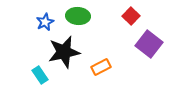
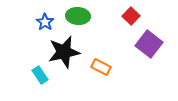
blue star: rotated 12 degrees counterclockwise
orange rectangle: rotated 54 degrees clockwise
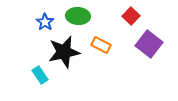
orange rectangle: moved 22 px up
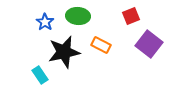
red square: rotated 24 degrees clockwise
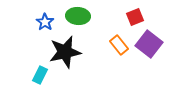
red square: moved 4 px right, 1 px down
orange rectangle: moved 18 px right; rotated 24 degrees clockwise
black star: moved 1 px right
cyan rectangle: rotated 60 degrees clockwise
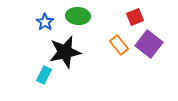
cyan rectangle: moved 4 px right
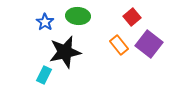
red square: moved 3 px left; rotated 18 degrees counterclockwise
